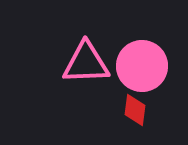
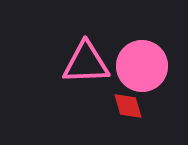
red diamond: moved 7 px left, 4 px up; rotated 24 degrees counterclockwise
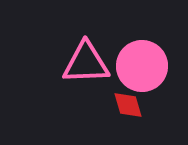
red diamond: moved 1 px up
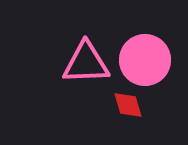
pink circle: moved 3 px right, 6 px up
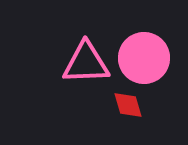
pink circle: moved 1 px left, 2 px up
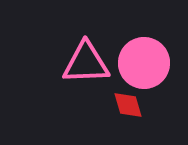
pink circle: moved 5 px down
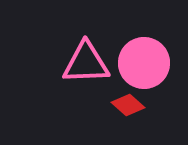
red diamond: rotated 32 degrees counterclockwise
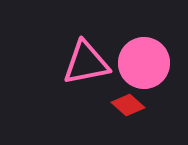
pink triangle: rotated 9 degrees counterclockwise
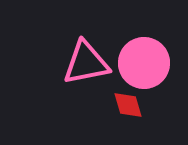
red diamond: rotated 32 degrees clockwise
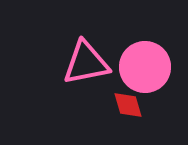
pink circle: moved 1 px right, 4 px down
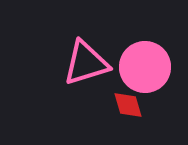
pink triangle: rotated 6 degrees counterclockwise
